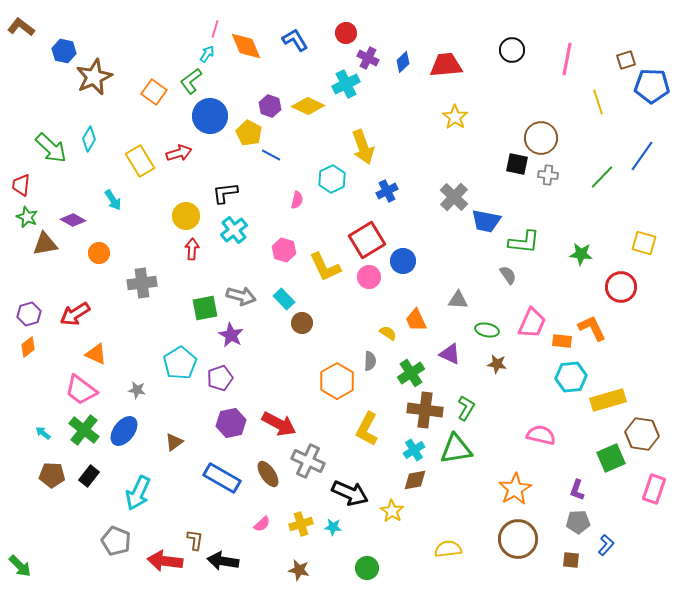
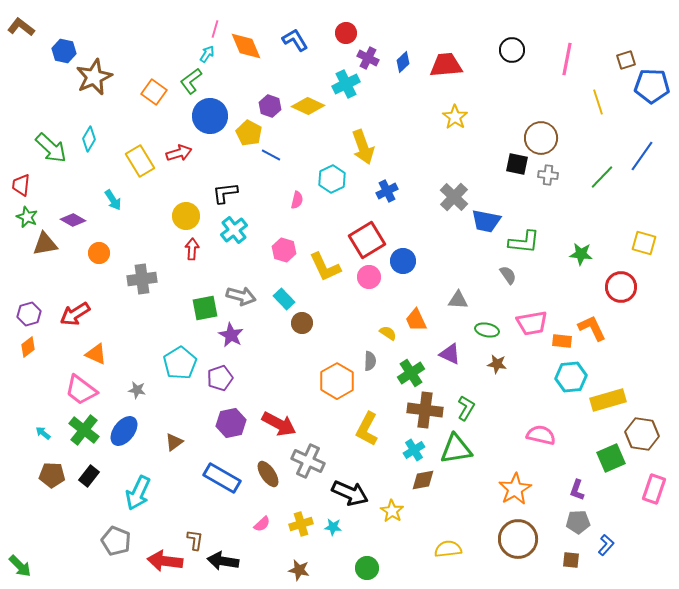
gray cross at (142, 283): moved 4 px up
pink trapezoid at (532, 323): rotated 56 degrees clockwise
brown diamond at (415, 480): moved 8 px right
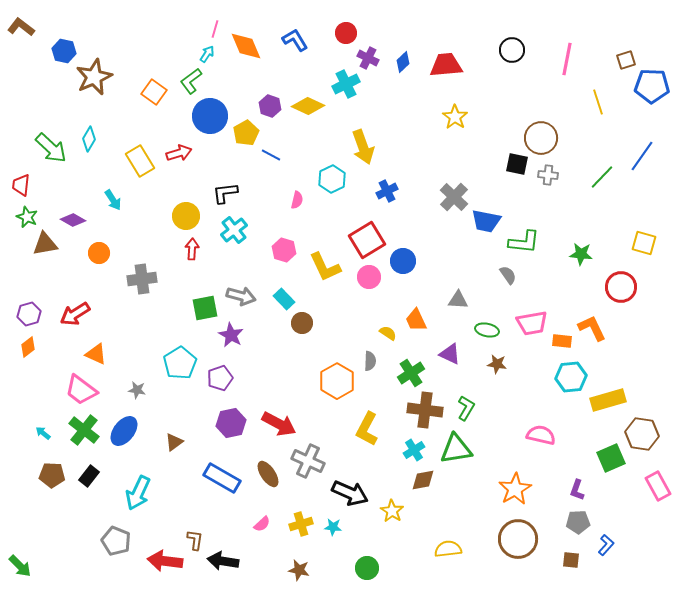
yellow pentagon at (249, 133): moved 3 px left; rotated 15 degrees clockwise
pink rectangle at (654, 489): moved 4 px right, 3 px up; rotated 48 degrees counterclockwise
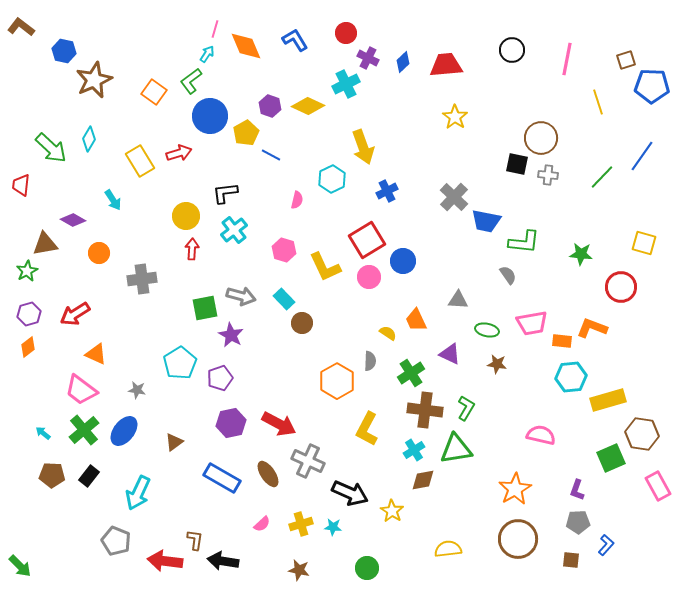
brown star at (94, 77): moved 3 px down
green star at (27, 217): moved 54 px down; rotated 20 degrees clockwise
orange L-shape at (592, 328): rotated 44 degrees counterclockwise
green cross at (84, 430): rotated 12 degrees clockwise
